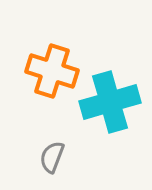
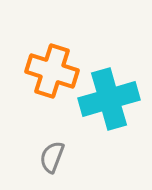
cyan cross: moved 1 px left, 3 px up
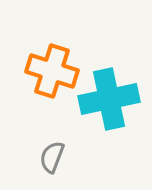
cyan cross: rotated 4 degrees clockwise
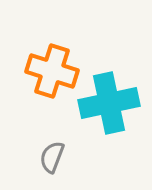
cyan cross: moved 4 px down
